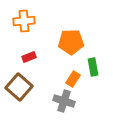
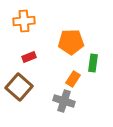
green rectangle: moved 4 px up; rotated 18 degrees clockwise
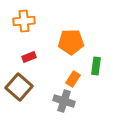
green rectangle: moved 3 px right, 3 px down
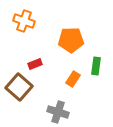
orange cross: rotated 25 degrees clockwise
orange pentagon: moved 2 px up
red rectangle: moved 6 px right, 7 px down
gray cross: moved 6 px left, 11 px down
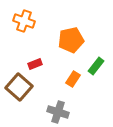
orange pentagon: rotated 10 degrees counterclockwise
green rectangle: rotated 30 degrees clockwise
